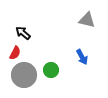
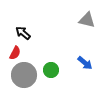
blue arrow: moved 3 px right, 6 px down; rotated 21 degrees counterclockwise
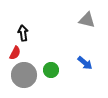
black arrow: rotated 42 degrees clockwise
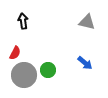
gray triangle: moved 2 px down
black arrow: moved 12 px up
green circle: moved 3 px left
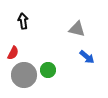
gray triangle: moved 10 px left, 7 px down
red semicircle: moved 2 px left
blue arrow: moved 2 px right, 6 px up
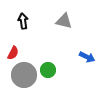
gray triangle: moved 13 px left, 8 px up
blue arrow: rotated 14 degrees counterclockwise
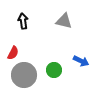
blue arrow: moved 6 px left, 4 px down
green circle: moved 6 px right
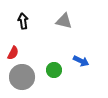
gray circle: moved 2 px left, 2 px down
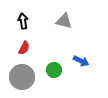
red semicircle: moved 11 px right, 5 px up
